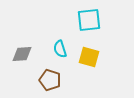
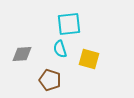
cyan square: moved 20 px left, 4 px down
yellow square: moved 2 px down
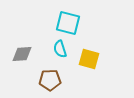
cyan square: moved 1 px left, 1 px up; rotated 20 degrees clockwise
brown pentagon: rotated 20 degrees counterclockwise
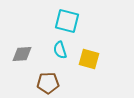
cyan square: moved 1 px left, 2 px up
cyan semicircle: moved 1 px down
brown pentagon: moved 2 px left, 3 px down
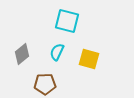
cyan semicircle: moved 3 px left, 2 px down; rotated 42 degrees clockwise
gray diamond: rotated 35 degrees counterclockwise
brown pentagon: moved 3 px left, 1 px down
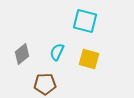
cyan square: moved 18 px right
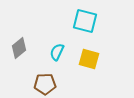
gray diamond: moved 3 px left, 6 px up
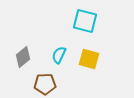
gray diamond: moved 4 px right, 9 px down
cyan semicircle: moved 2 px right, 3 px down
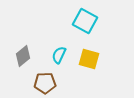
cyan square: rotated 15 degrees clockwise
gray diamond: moved 1 px up
brown pentagon: moved 1 px up
